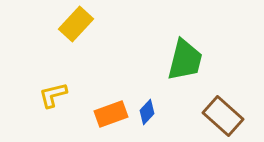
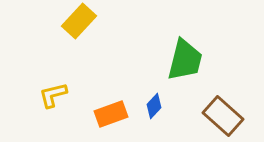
yellow rectangle: moved 3 px right, 3 px up
blue diamond: moved 7 px right, 6 px up
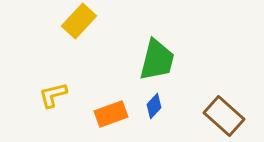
green trapezoid: moved 28 px left
brown rectangle: moved 1 px right
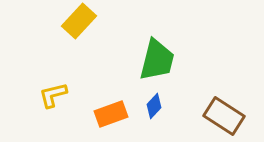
brown rectangle: rotated 9 degrees counterclockwise
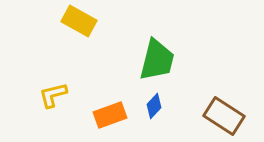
yellow rectangle: rotated 76 degrees clockwise
orange rectangle: moved 1 px left, 1 px down
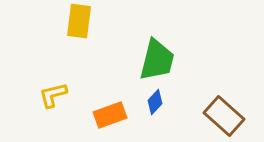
yellow rectangle: rotated 68 degrees clockwise
blue diamond: moved 1 px right, 4 px up
brown rectangle: rotated 9 degrees clockwise
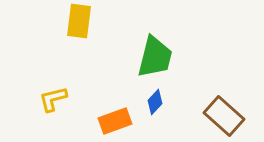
green trapezoid: moved 2 px left, 3 px up
yellow L-shape: moved 4 px down
orange rectangle: moved 5 px right, 6 px down
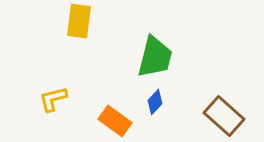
orange rectangle: rotated 56 degrees clockwise
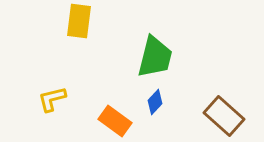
yellow L-shape: moved 1 px left
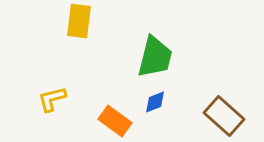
blue diamond: rotated 25 degrees clockwise
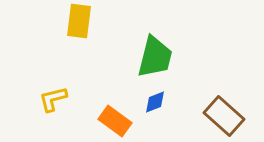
yellow L-shape: moved 1 px right
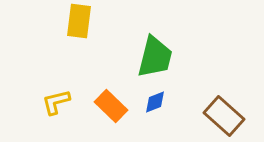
yellow L-shape: moved 3 px right, 3 px down
orange rectangle: moved 4 px left, 15 px up; rotated 8 degrees clockwise
